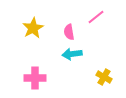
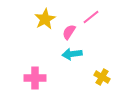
pink line: moved 5 px left
yellow star: moved 12 px right, 9 px up
pink semicircle: rotated 42 degrees clockwise
yellow cross: moved 2 px left
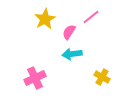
pink cross: rotated 25 degrees counterclockwise
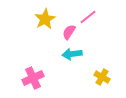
pink line: moved 3 px left
pink cross: moved 2 px left
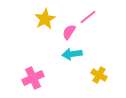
yellow cross: moved 3 px left, 2 px up
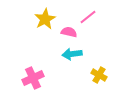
pink semicircle: rotated 70 degrees clockwise
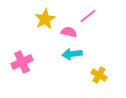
pink line: moved 1 px up
pink cross: moved 11 px left, 16 px up
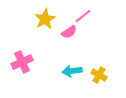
pink line: moved 5 px left
pink semicircle: rotated 133 degrees clockwise
cyan arrow: moved 17 px down
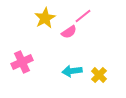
yellow star: moved 1 px up
yellow cross: rotated 14 degrees clockwise
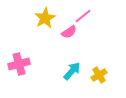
pink cross: moved 3 px left, 2 px down; rotated 10 degrees clockwise
cyan arrow: rotated 138 degrees clockwise
yellow cross: rotated 14 degrees clockwise
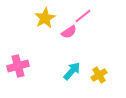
pink cross: moved 1 px left, 2 px down
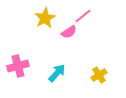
cyan arrow: moved 15 px left, 2 px down
